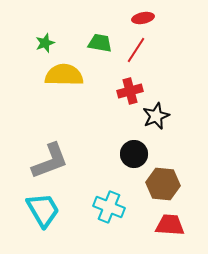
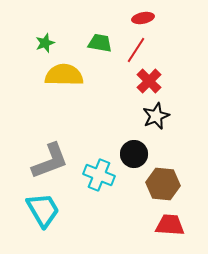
red cross: moved 19 px right, 10 px up; rotated 30 degrees counterclockwise
cyan cross: moved 10 px left, 32 px up
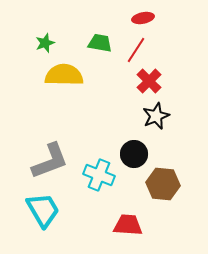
red trapezoid: moved 42 px left
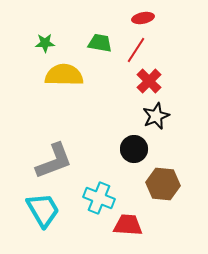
green star: rotated 18 degrees clockwise
black circle: moved 5 px up
gray L-shape: moved 4 px right
cyan cross: moved 23 px down
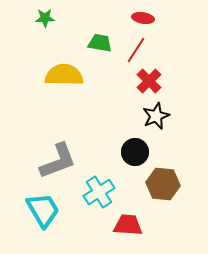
red ellipse: rotated 20 degrees clockwise
green star: moved 25 px up
black circle: moved 1 px right, 3 px down
gray L-shape: moved 4 px right
cyan cross: moved 6 px up; rotated 36 degrees clockwise
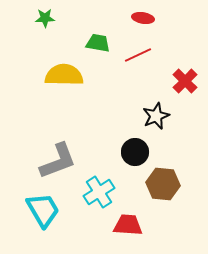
green trapezoid: moved 2 px left
red line: moved 2 px right, 5 px down; rotated 32 degrees clockwise
red cross: moved 36 px right
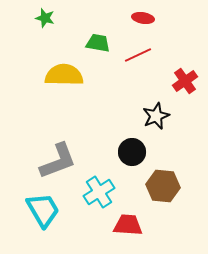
green star: rotated 18 degrees clockwise
red cross: rotated 10 degrees clockwise
black circle: moved 3 px left
brown hexagon: moved 2 px down
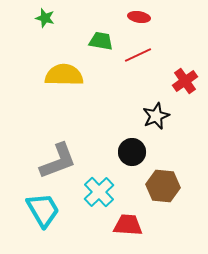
red ellipse: moved 4 px left, 1 px up
green trapezoid: moved 3 px right, 2 px up
cyan cross: rotated 12 degrees counterclockwise
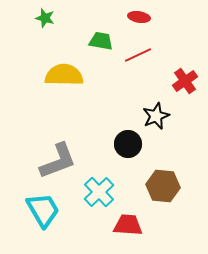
black circle: moved 4 px left, 8 px up
